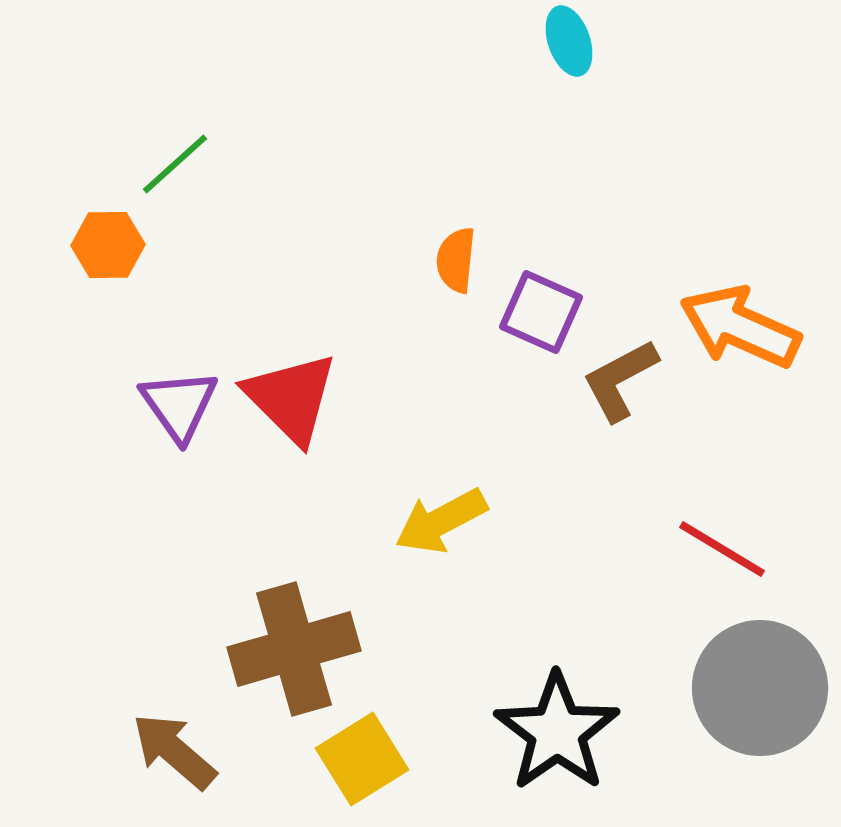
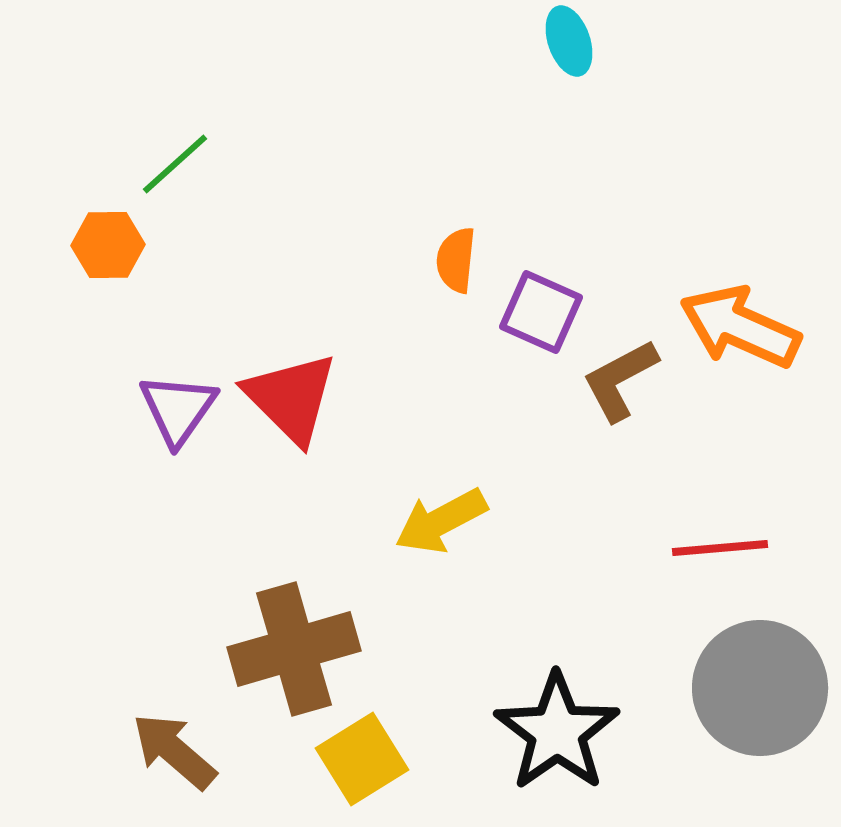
purple triangle: moved 1 px left, 4 px down; rotated 10 degrees clockwise
red line: moved 2 px left, 1 px up; rotated 36 degrees counterclockwise
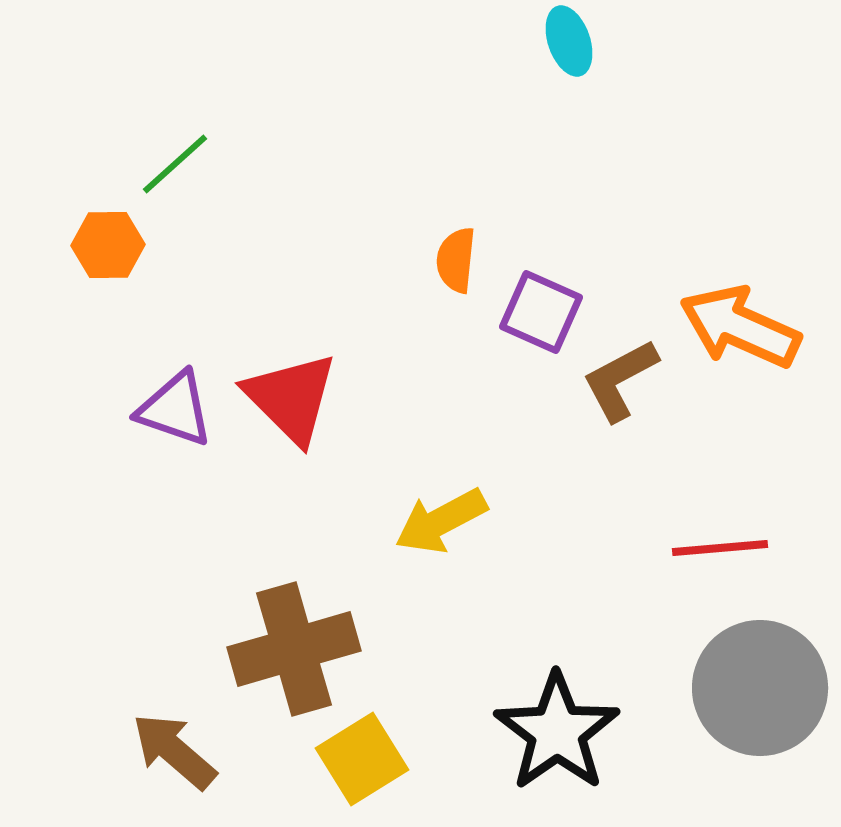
purple triangle: moved 3 px left; rotated 46 degrees counterclockwise
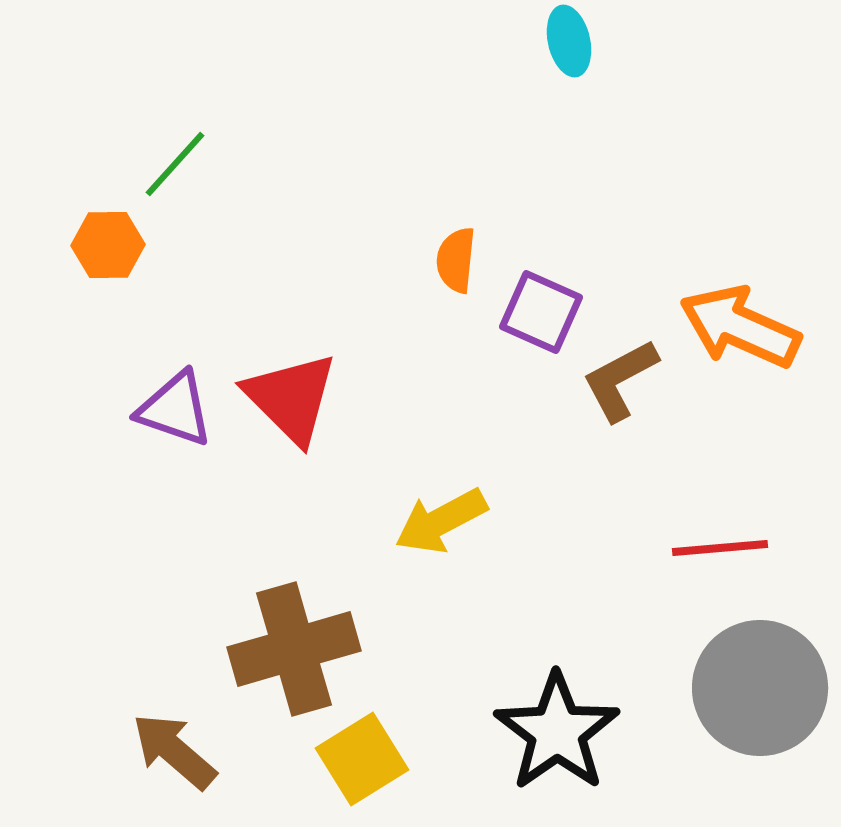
cyan ellipse: rotated 6 degrees clockwise
green line: rotated 6 degrees counterclockwise
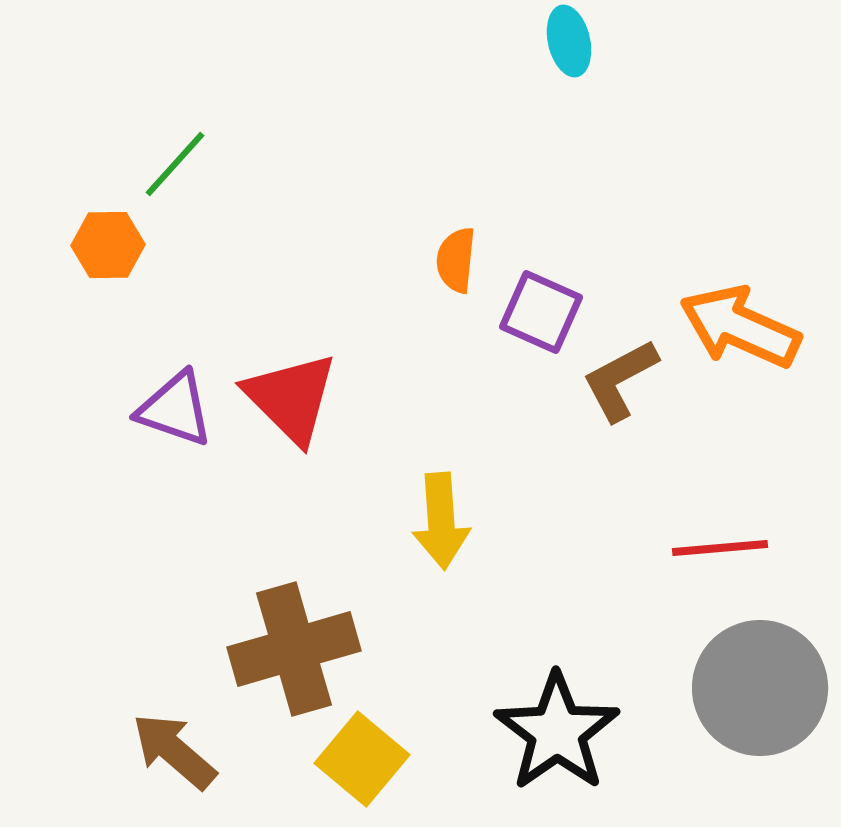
yellow arrow: rotated 66 degrees counterclockwise
yellow square: rotated 18 degrees counterclockwise
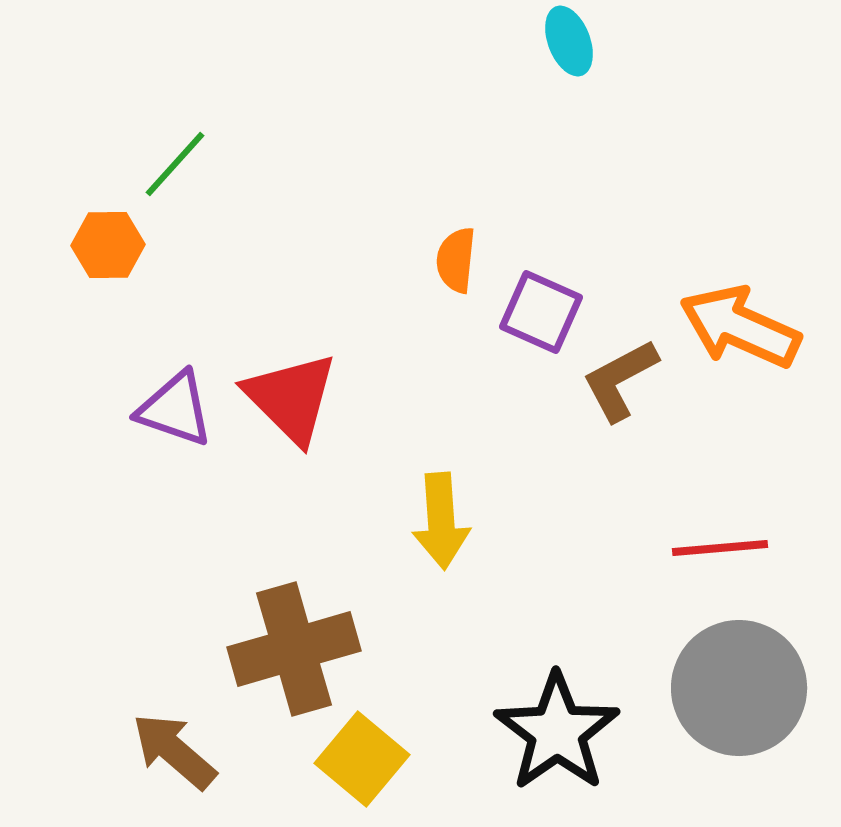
cyan ellipse: rotated 8 degrees counterclockwise
gray circle: moved 21 px left
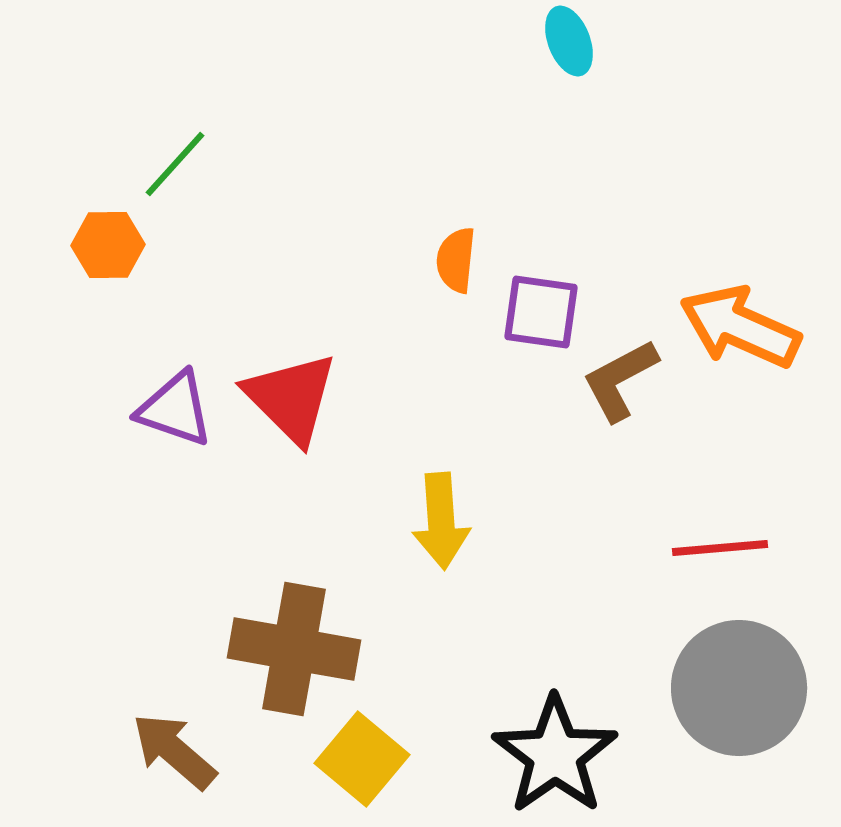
purple square: rotated 16 degrees counterclockwise
brown cross: rotated 26 degrees clockwise
black star: moved 2 px left, 23 px down
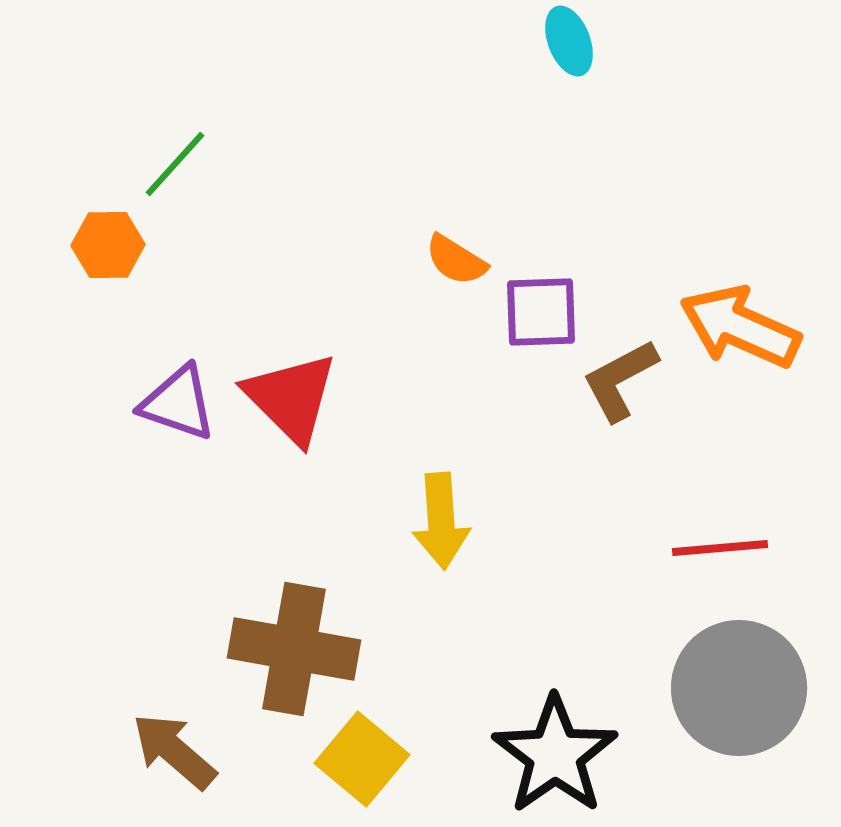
orange semicircle: rotated 64 degrees counterclockwise
purple square: rotated 10 degrees counterclockwise
purple triangle: moved 3 px right, 6 px up
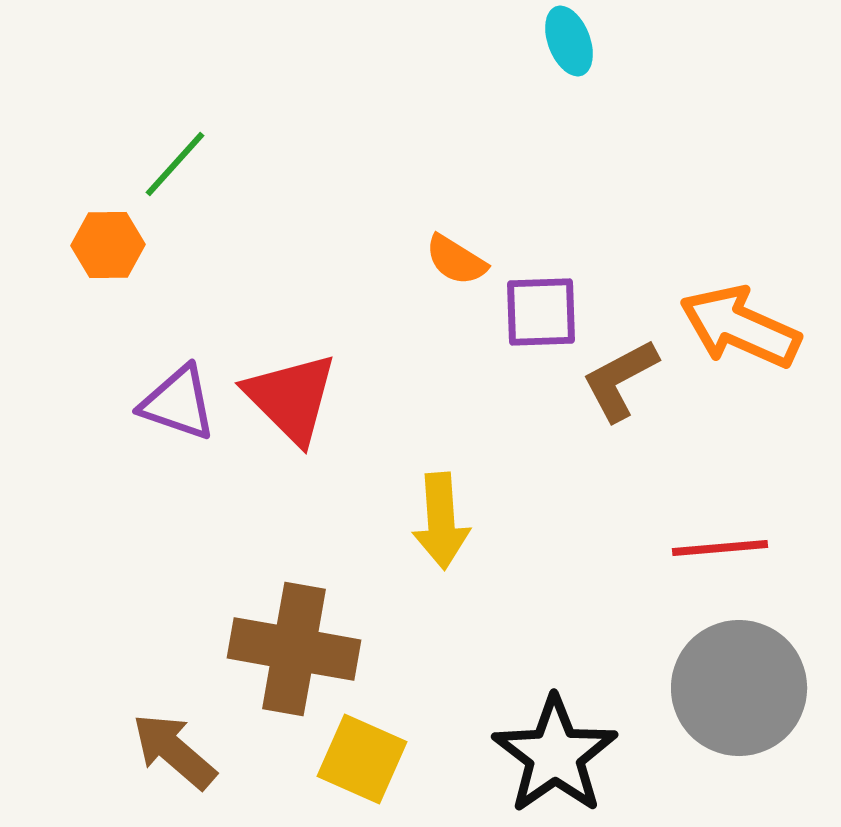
yellow square: rotated 16 degrees counterclockwise
